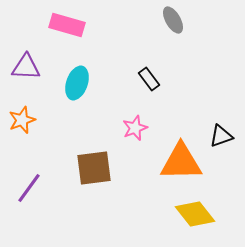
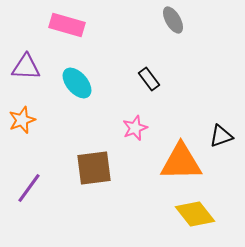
cyan ellipse: rotated 60 degrees counterclockwise
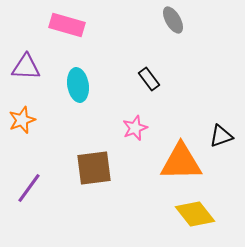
cyan ellipse: moved 1 px right, 2 px down; rotated 32 degrees clockwise
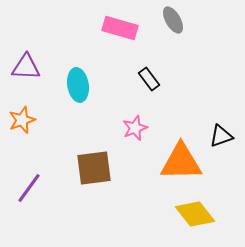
pink rectangle: moved 53 px right, 3 px down
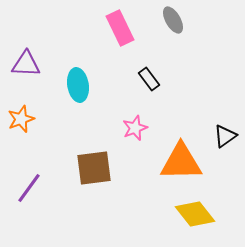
pink rectangle: rotated 48 degrees clockwise
purple triangle: moved 3 px up
orange star: moved 1 px left, 1 px up
black triangle: moved 4 px right; rotated 15 degrees counterclockwise
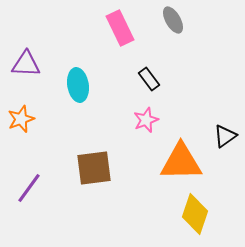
pink star: moved 11 px right, 8 px up
yellow diamond: rotated 57 degrees clockwise
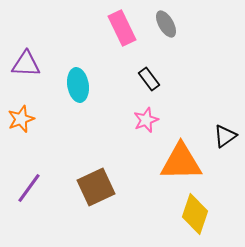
gray ellipse: moved 7 px left, 4 px down
pink rectangle: moved 2 px right
brown square: moved 2 px right, 19 px down; rotated 18 degrees counterclockwise
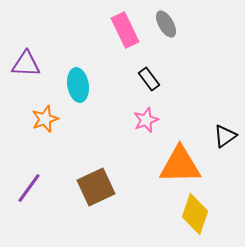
pink rectangle: moved 3 px right, 2 px down
orange star: moved 24 px right
orange triangle: moved 1 px left, 3 px down
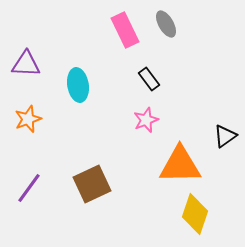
orange star: moved 17 px left
brown square: moved 4 px left, 3 px up
